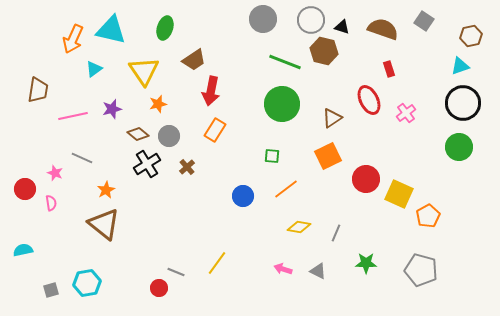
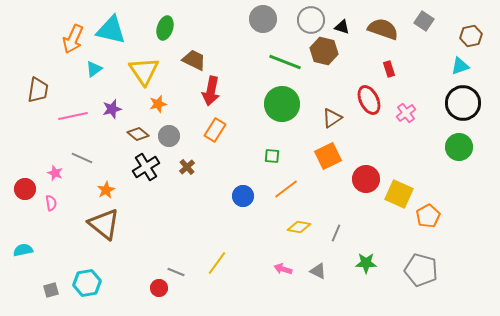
brown trapezoid at (194, 60): rotated 120 degrees counterclockwise
black cross at (147, 164): moved 1 px left, 3 px down
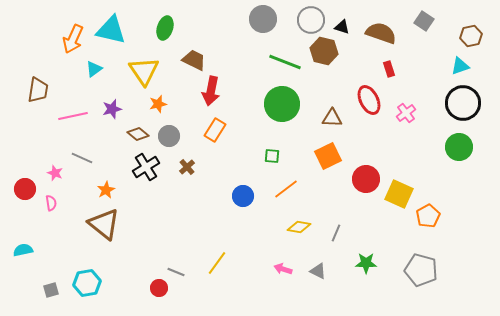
brown semicircle at (383, 29): moved 2 px left, 4 px down
brown triangle at (332, 118): rotated 35 degrees clockwise
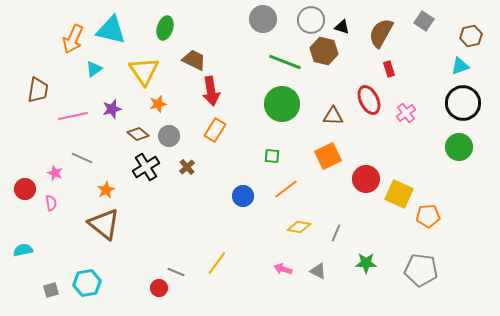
brown semicircle at (381, 33): rotated 80 degrees counterclockwise
red arrow at (211, 91): rotated 20 degrees counterclockwise
brown triangle at (332, 118): moved 1 px right, 2 px up
orange pentagon at (428, 216): rotated 25 degrees clockwise
gray pentagon at (421, 270): rotated 8 degrees counterclockwise
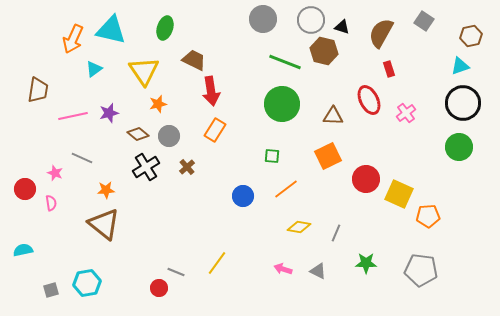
purple star at (112, 109): moved 3 px left, 4 px down
orange star at (106, 190): rotated 24 degrees clockwise
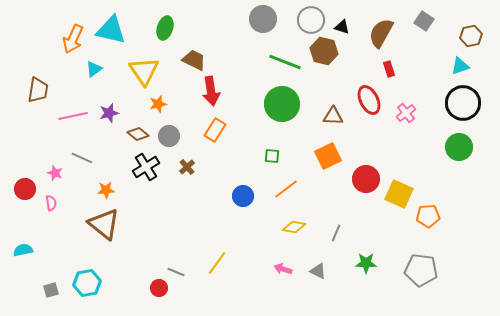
yellow diamond at (299, 227): moved 5 px left
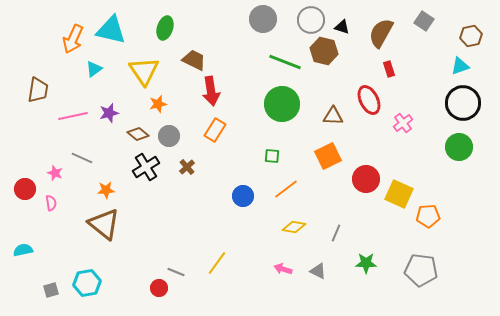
pink cross at (406, 113): moved 3 px left, 10 px down
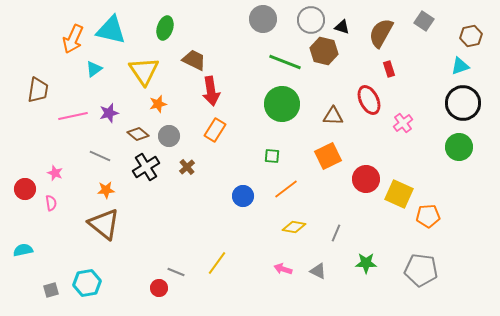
gray line at (82, 158): moved 18 px right, 2 px up
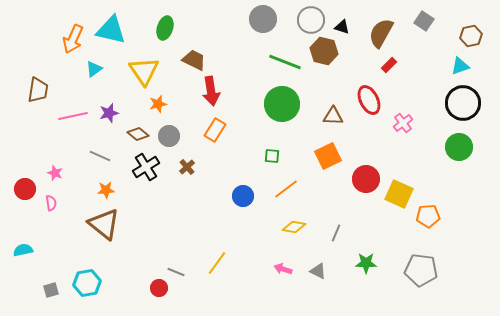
red rectangle at (389, 69): moved 4 px up; rotated 63 degrees clockwise
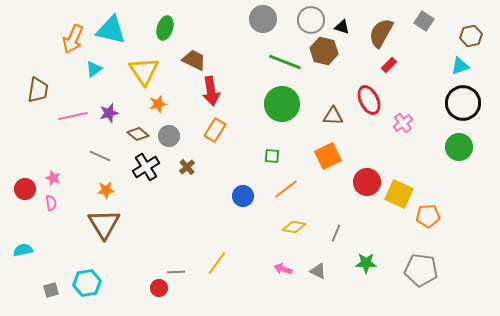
pink star at (55, 173): moved 2 px left, 5 px down
red circle at (366, 179): moved 1 px right, 3 px down
brown triangle at (104, 224): rotated 20 degrees clockwise
gray line at (176, 272): rotated 24 degrees counterclockwise
